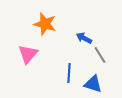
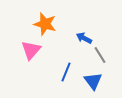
pink triangle: moved 3 px right, 4 px up
blue line: moved 3 px left, 1 px up; rotated 18 degrees clockwise
blue triangle: moved 3 px up; rotated 36 degrees clockwise
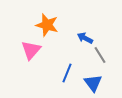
orange star: moved 2 px right, 1 px down
blue arrow: moved 1 px right
blue line: moved 1 px right, 1 px down
blue triangle: moved 2 px down
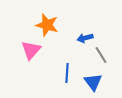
blue arrow: rotated 42 degrees counterclockwise
gray line: moved 1 px right
blue line: rotated 18 degrees counterclockwise
blue triangle: moved 1 px up
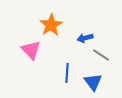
orange star: moved 4 px right; rotated 25 degrees clockwise
pink triangle: rotated 25 degrees counterclockwise
gray line: rotated 24 degrees counterclockwise
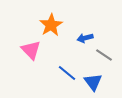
gray line: moved 3 px right
blue line: rotated 54 degrees counterclockwise
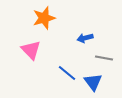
orange star: moved 7 px left, 7 px up; rotated 15 degrees clockwise
gray line: moved 3 px down; rotated 24 degrees counterclockwise
